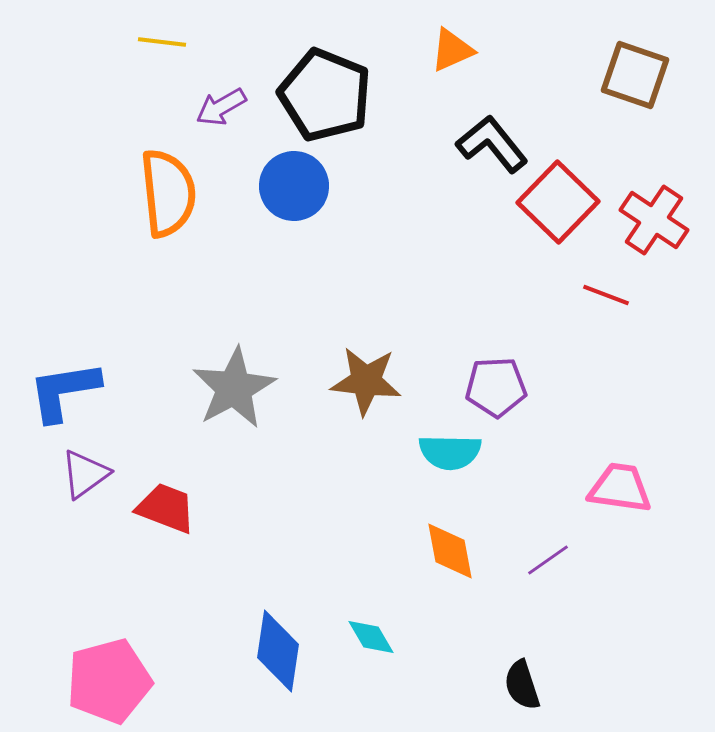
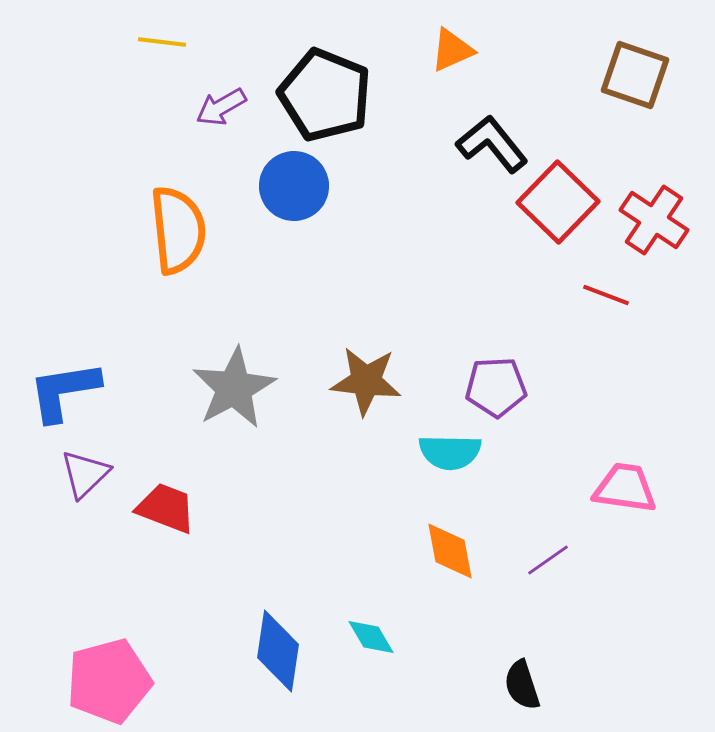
orange semicircle: moved 10 px right, 37 px down
purple triangle: rotated 8 degrees counterclockwise
pink trapezoid: moved 5 px right
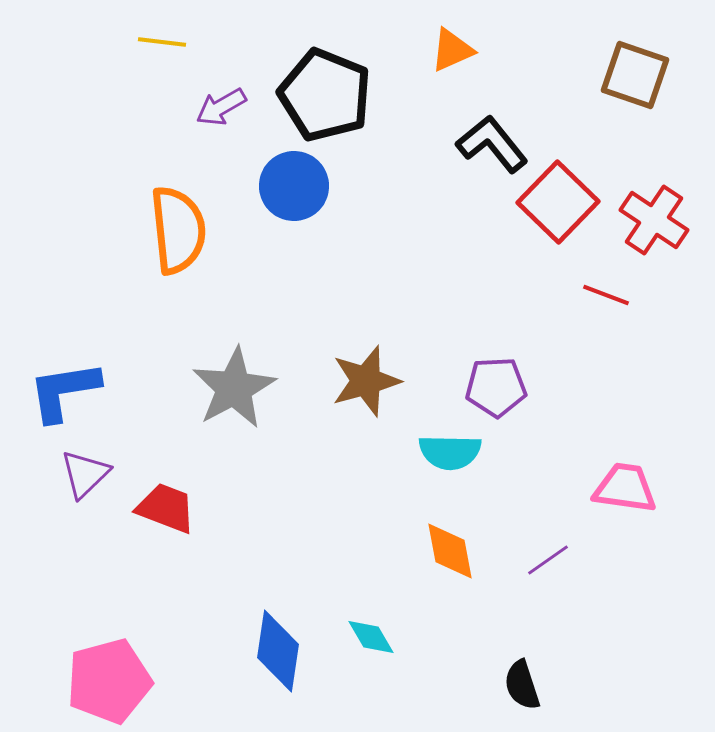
brown star: rotated 22 degrees counterclockwise
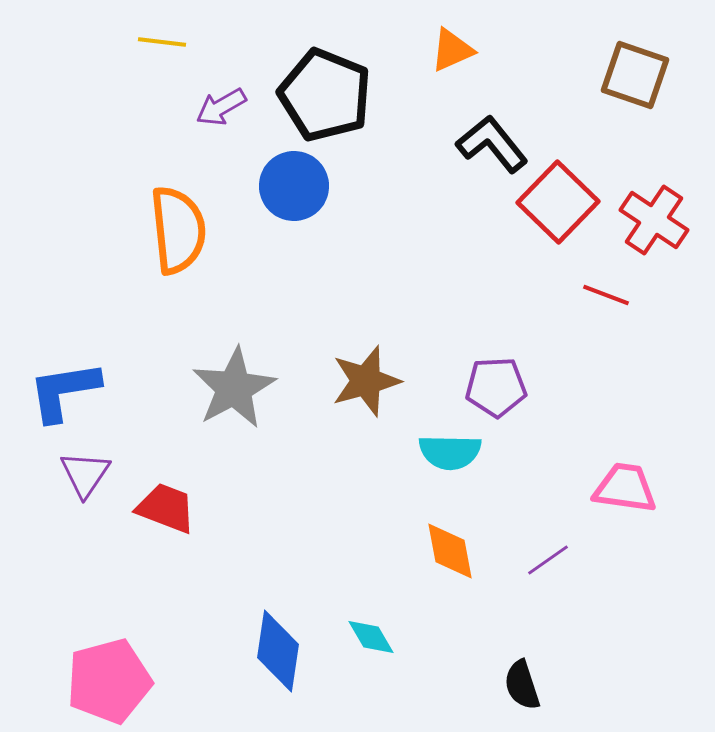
purple triangle: rotated 12 degrees counterclockwise
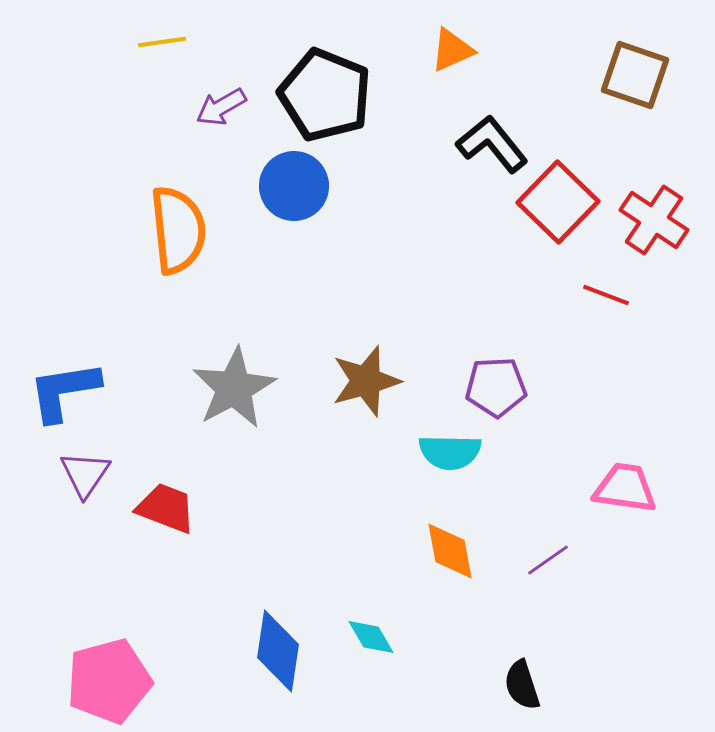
yellow line: rotated 15 degrees counterclockwise
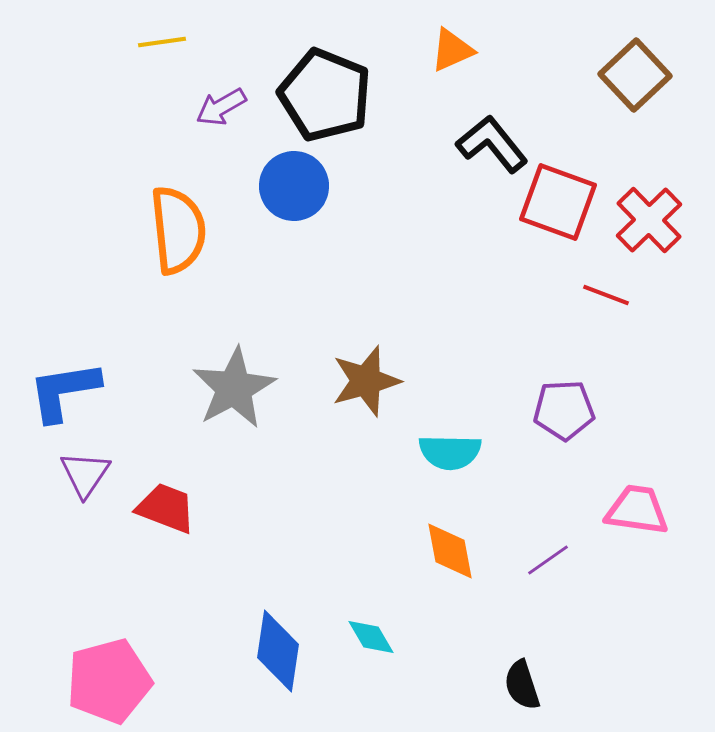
brown square: rotated 28 degrees clockwise
red square: rotated 24 degrees counterclockwise
red cross: moved 5 px left; rotated 12 degrees clockwise
purple pentagon: moved 68 px right, 23 px down
pink trapezoid: moved 12 px right, 22 px down
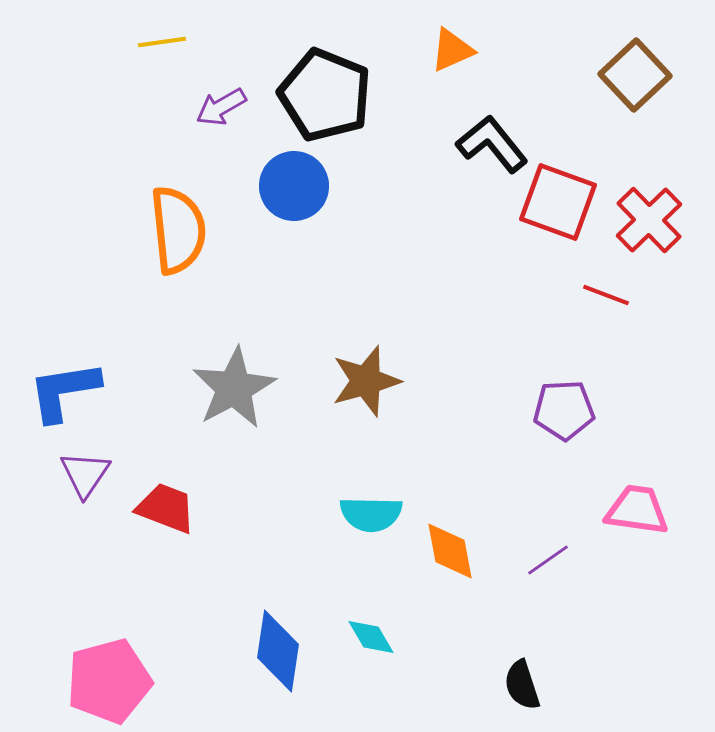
cyan semicircle: moved 79 px left, 62 px down
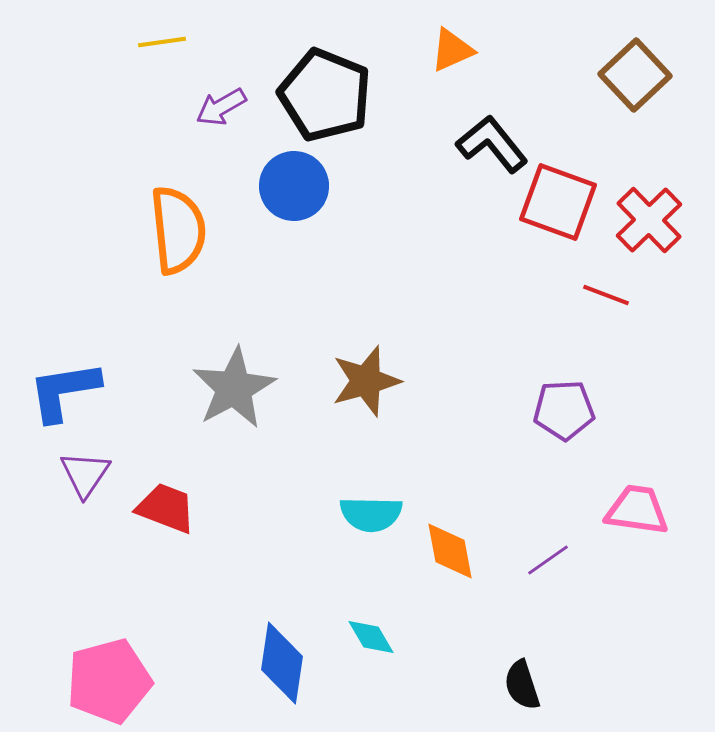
blue diamond: moved 4 px right, 12 px down
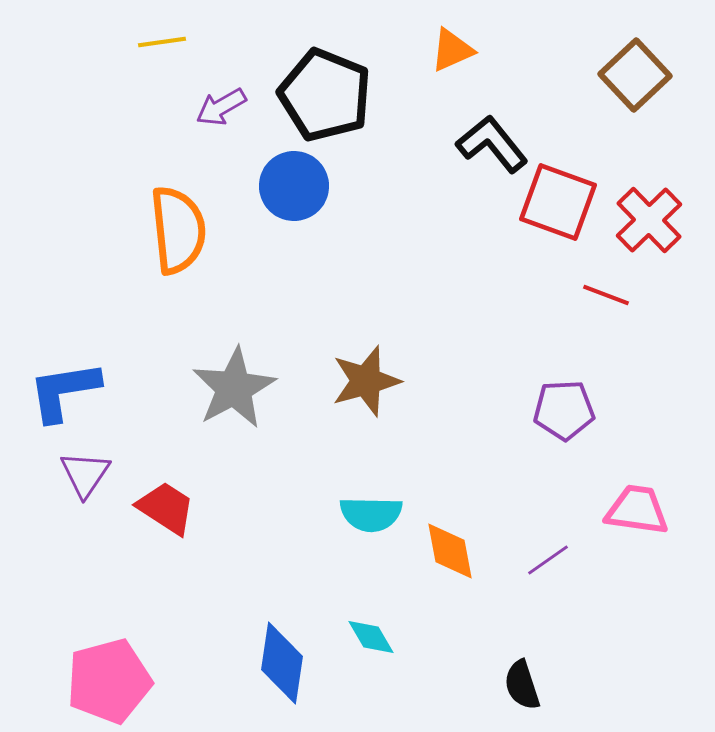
red trapezoid: rotated 12 degrees clockwise
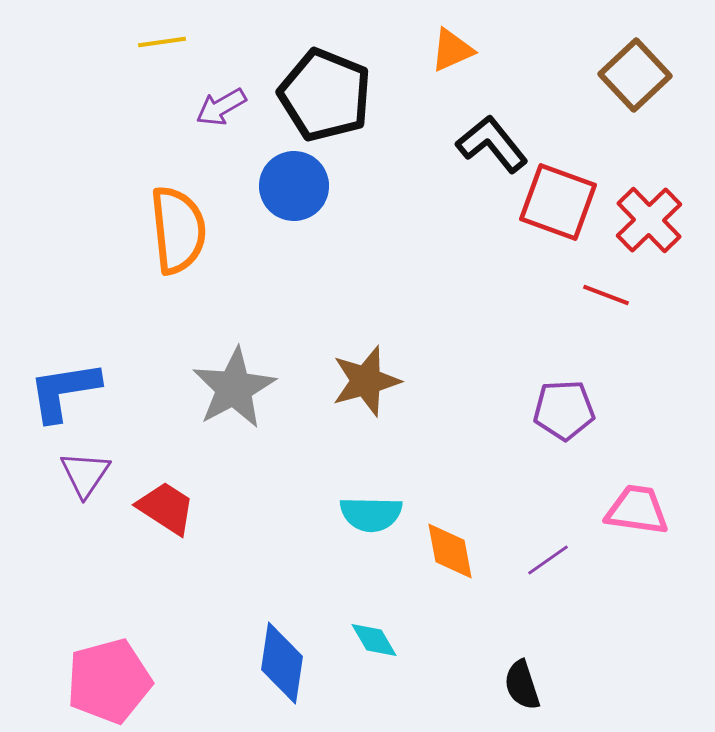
cyan diamond: moved 3 px right, 3 px down
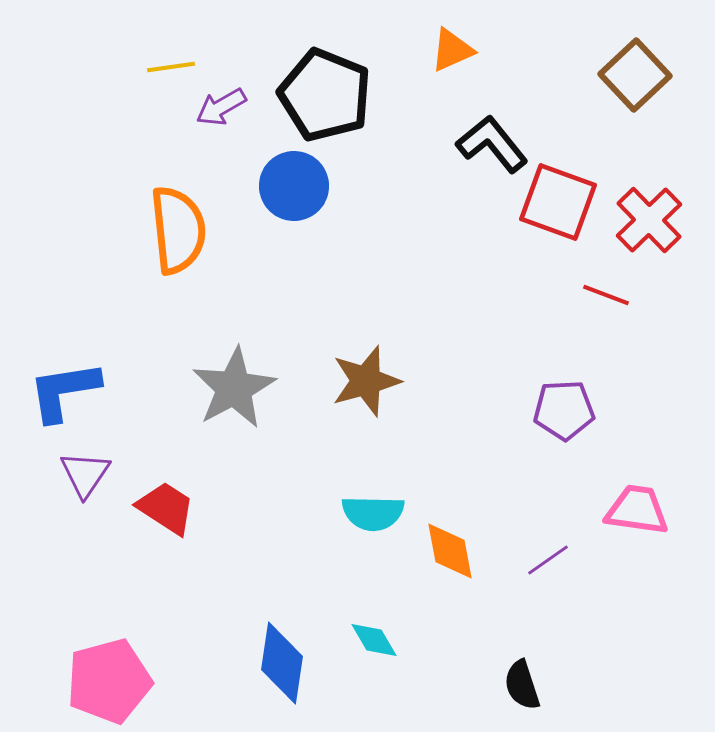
yellow line: moved 9 px right, 25 px down
cyan semicircle: moved 2 px right, 1 px up
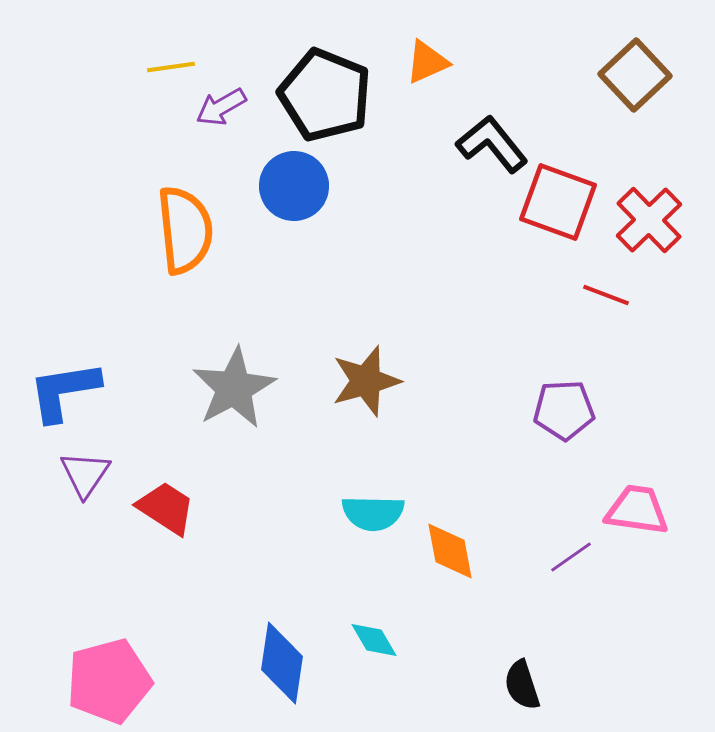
orange triangle: moved 25 px left, 12 px down
orange semicircle: moved 7 px right
purple line: moved 23 px right, 3 px up
